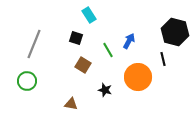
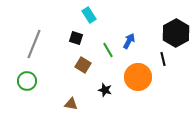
black hexagon: moved 1 px right, 1 px down; rotated 16 degrees clockwise
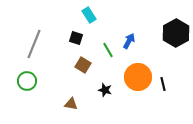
black line: moved 25 px down
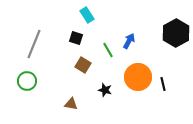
cyan rectangle: moved 2 px left
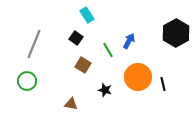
black square: rotated 16 degrees clockwise
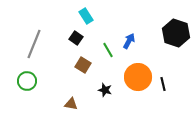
cyan rectangle: moved 1 px left, 1 px down
black hexagon: rotated 12 degrees counterclockwise
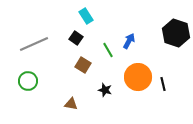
gray line: rotated 44 degrees clockwise
green circle: moved 1 px right
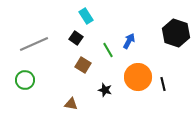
green circle: moved 3 px left, 1 px up
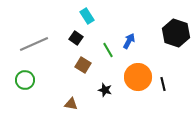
cyan rectangle: moved 1 px right
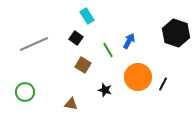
green circle: moved 12 px down
black line: rotated 40 degrees clockwise
